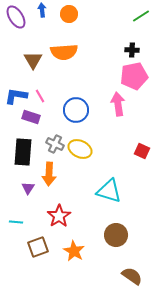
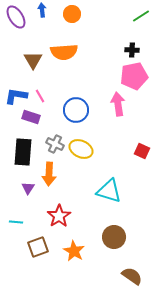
orange circle: moved 3 px right
yellow ellipse: moved 1 px right
brown circle: moved 2 px left, 2 px down
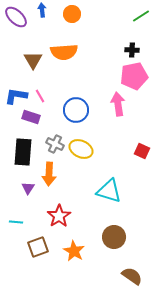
purple ellipse: rotated 15 degrees counterclockwise
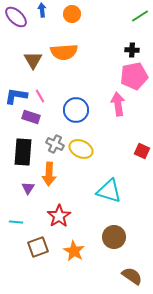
green line: moved 1 px left
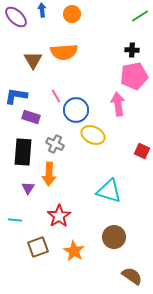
pink line: moved 16 px right
yellow ellipse: moved 12 px right, 14 px up
cyan line: moved 1 px left, 2 px up
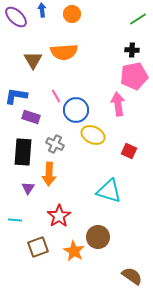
green line: moved 2 px left, 3 px down
red square: moved 13 px left
brown circle: moved 16 px left
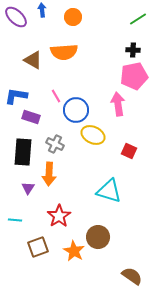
orange circle: moved 1 px right, 3 px down
black cross: moved 1 px right
brown triangle: rotated 30 degrees counterclockwise
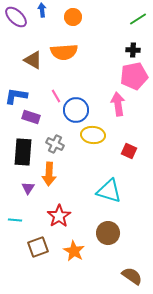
yellow ellipse: rotated 20 degrees counterclockwise
brown circle: moved 10 px right, 4 px up
